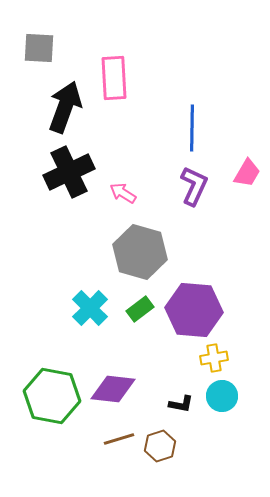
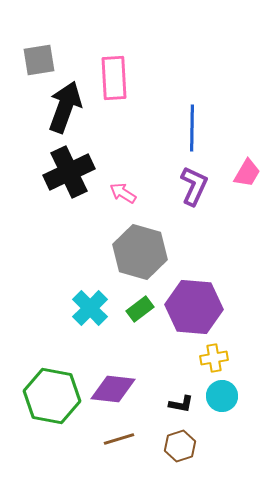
gray square: moved 12 px down; rotated 12 degrees counterclockwise
purple hexagon: moved 3 px up
brown hexagon: moved 20 px right
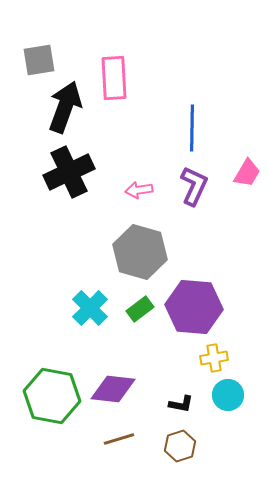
pink arrow: moved 16 px right, 3 px up; rotated 40 degrees counterclockwise
cyan circle: moved 6 px right, 1 px up
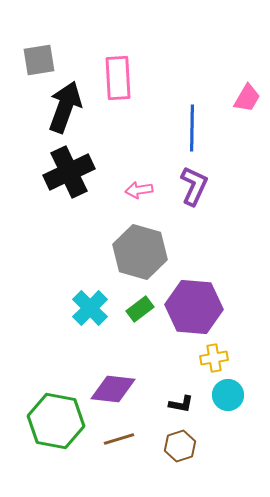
pink rectangle: moved 4 px right
pink trapezoid: moved 75 px up
green hexagon: moved 4 px right, 25 px down
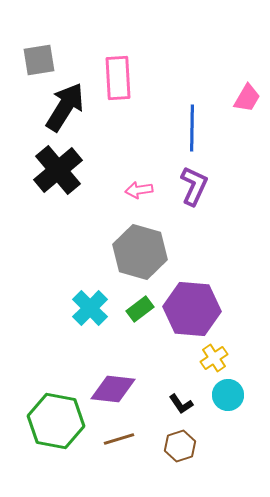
black arrow: rotated 12 degrees clockwise
black cross: moved 11 px left, 2 px up; rotated 15 degrees counterclockwise
purple hexagon: moved 2 px left, 2 px down
yellow cross: rotated 24 degrees counterclockwise
black L-shape: rotated 45 degrees clockwise
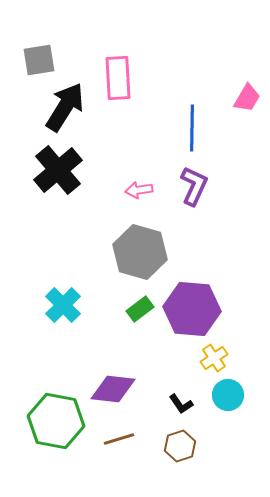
cyan cross: moved 27 px left, 3 px up
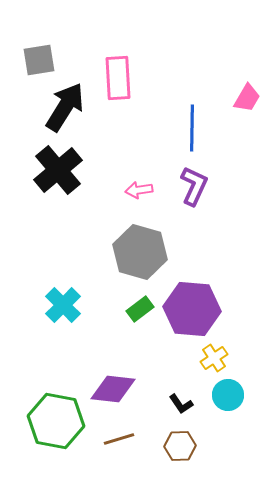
brown hexagon: rotated 16 degrees clockwise
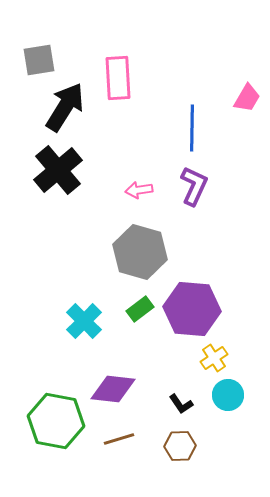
cyan cross: moved 21 px right, 16 px down
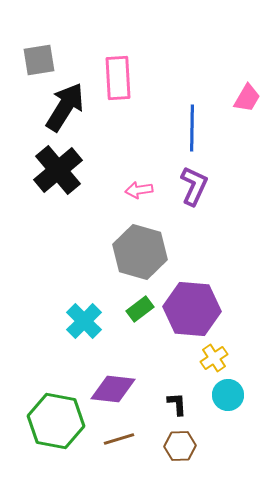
black L-shape: moved 4 px left; rotated 150 degrees counterclockwise
